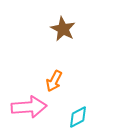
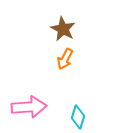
orange arrow: moved 11 px right, 22 px up
cyan diamond: rotated 45 degrees counterclockwise
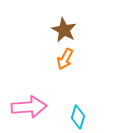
brown star: moved 1 px right, 1 px down
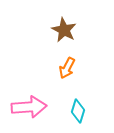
orange arrow: moved 2 px right, 9 px down
cyan diamond: moved 6 px up
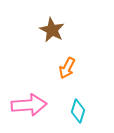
brown star: moved 12 px left
pink arrow: moved 2 px up
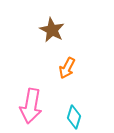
pink arrow: moved 2 px right, 1 px down; rotated 104 degrees clockwise
cyan diamond: moved 4 px left, 6 px down
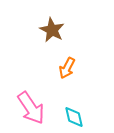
pink arrow: moved 2 px down; rotated 44 degrees counterclockwise
cyan diamond: rotated 30 degrees counterclockwise
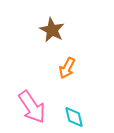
pink arrow: moved 1 px right, 1 px up
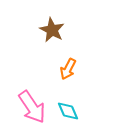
orange arrow: moved 1 px right, 1 px down
cyan diamond: moved 6 px left, 6 px up; rotated 10 degrees counterclockwise
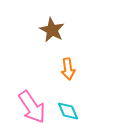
orange arrow: rotated 35 degrees counterclockwise
